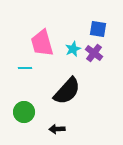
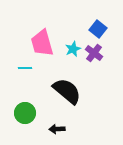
blue square: rotated 30 degrees clockwise
black semicircle: rotated 92 degrees counterclockwise
green circle: moved 1 px right, 1 px down
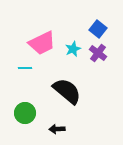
pink trapezoid: rotated 100 degrees counterclockwise
purple cross: moved 4 px right
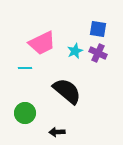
blue square: rotated 30 degrees counterclockwise
cyan star: moved 2 px right, 2 px down
purple cross: rotated 12 degrees counterclockwise
black arrow: moved 3 px down
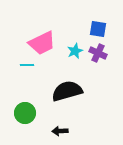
cyan line: moved 2 px right, 3 px up
black semicircle: rotated 56 degrees counterclockwise
black arrow: moved 3 px right, 1 px up
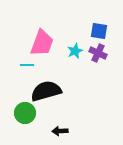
blue square: moved 1 px right, 2 px down
pink trapezoid: rotated 44 degrees counterclockwise
black semicircle: moved 21 px left
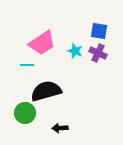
pink trapezoid: rotated 36 degrees clockwise
cyan star: rotated 28 degrees counterclockwise
black arrow: moved 3 px up
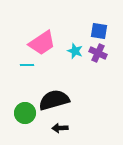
black semicircle: moved 8 px right, 9 px down
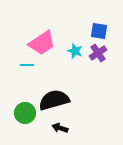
purple cross: rotated 30 degrees clockwise
black arrow: rotated 21 degrees clockwise
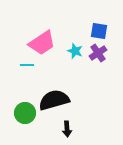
black arrow: moved 7 px right, 1 px down; rotated 112 degrees counterclockwise
